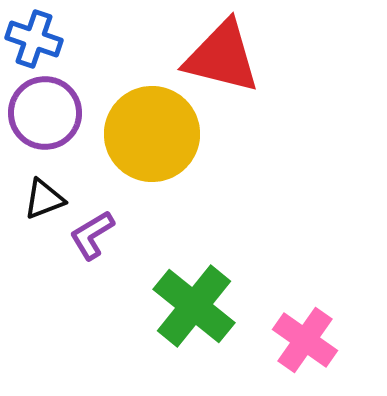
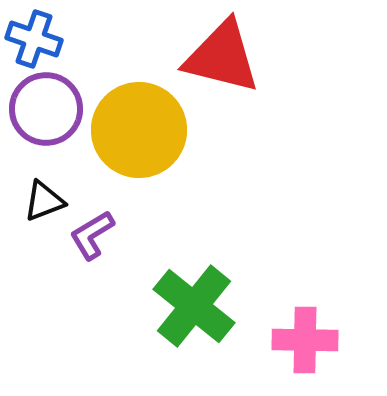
purple circle: moved 1 px right, 4 px up
yellow circle: moved 13 px left, 4 px up
black triangle: moved 2 px down
pink cross: rotated 34 degrees counterclockwise
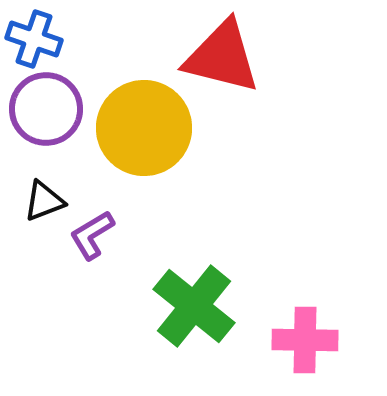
yellow circle: moved 5 px right, 2 px up
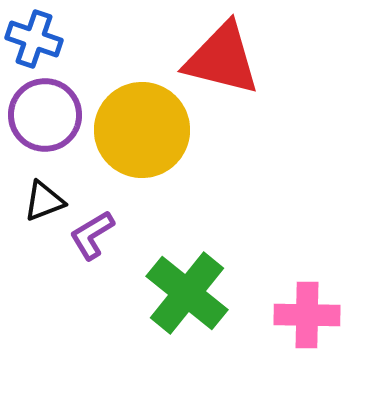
red triangle: moved 2 px down
purple circle: moved 1 px left, 6 px down
yellow circle: moved 2 px left, 2 px down
green cross: moved 7 px left, 13 px up
pink cross: moved 2 px right, 25 px up
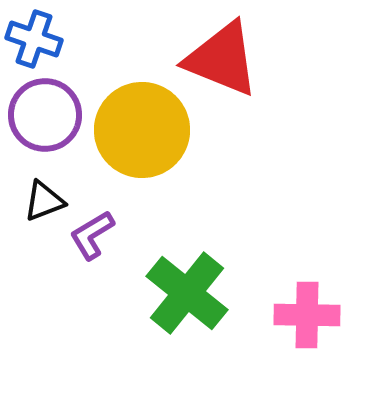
red triangle: rotated 8 degrees clockwise
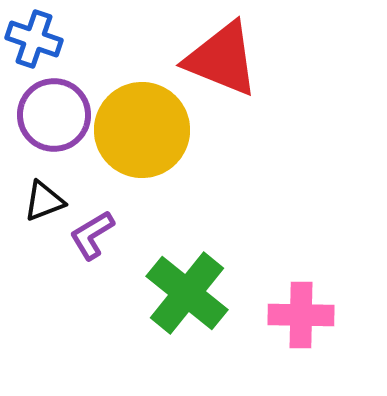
purple circle: moved 9 px right
pink cross: moved 6 px left
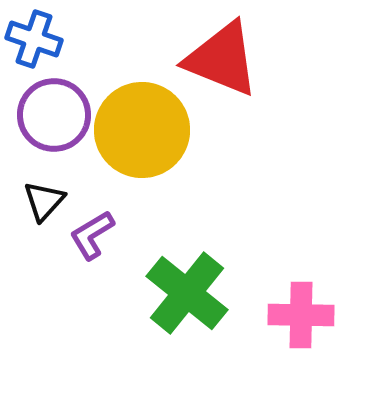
black triangle: rotated 27 degrees counterclockwise
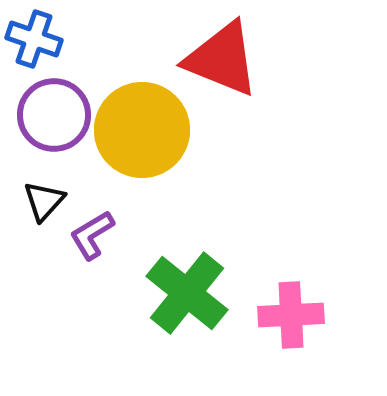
pink cross: moved 10 px left; rotated 4 degrees counterclockwise
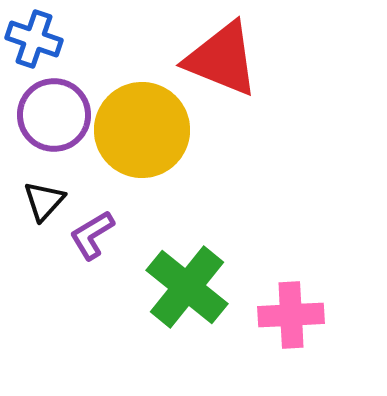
green cross: moved 6 px up
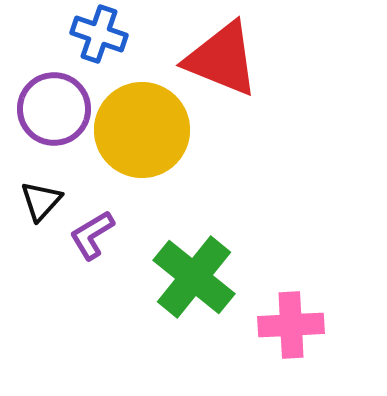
blue cross: moved 65 px right, 5 px up
purple circle: moved 6 px up
black triangle: moved 3 px left
green cross: moved 7 px right, 10 px up
pink cross: moved 10 px down
